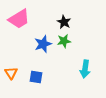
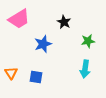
green star: moved 24 px right
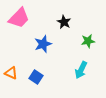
pink trapezoid: moved 1 px up; rotated 15 degrees counterclockwise
cyan arrow: moved 4 px left, 1 px down; rotated 18 degrees clockwise
orange triangle: rotated 32 degrees counterclockwise
blue square: rotated 24 degrees clockwise
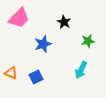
blue square: rotated 32 degrees clockwise
